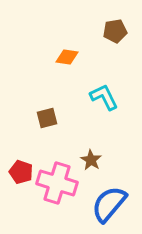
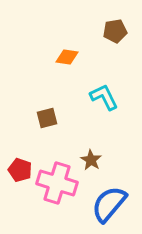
red pentagon: moved 1 px left, 2 px up
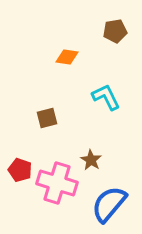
cyan L-shape: moved 2 px right
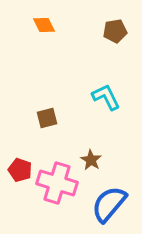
orange diamond: moved 23 px left, 32 px up; rotated 55 degrees clockwise
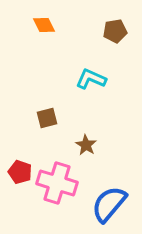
cyan L-shape: moved 15 px left, 18 px up; rotated 40 degrees counterclockwise
brown star: moved 5 px left, 15 px up
red pentagon: moved 2 px down
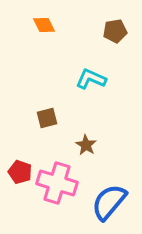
blue semicircle: moved 2 px up
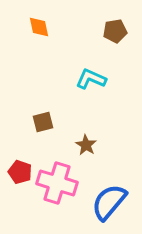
orange diamond: moved 5 px left, 2 px down; rotated 15 degrees clockwise
brown square: moved 4 px left, 4 px down
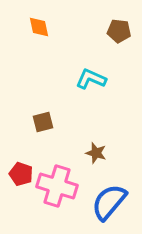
brown pentagon: moved 4 px right; rotated 15 degrees clockwise
brown star: moved 10 px right, 8 px down; rotated 15 degrees counterclockwise
red pentagon: moved 1 px right, 2 px down
pink cross: moved 3 px down
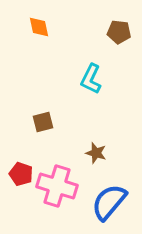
brown pentagon: moved 1 px down
cyan L-shape: rotated 88 degrees counterclockwise
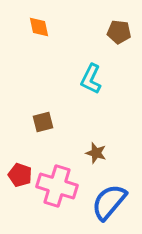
red pentagon: moved 1 px left, 1 px down
